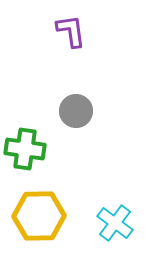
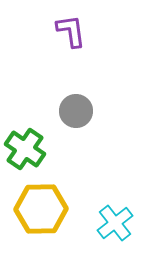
green cross: rotated 27 degrees clockwise
yellow hexagon: moved 2 px right, 7 px up
cyan cross: rotated 15 degrees clockwise
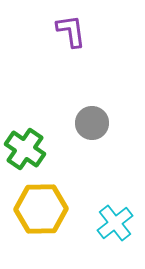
gray circle: moved 16 px right, 12 px down
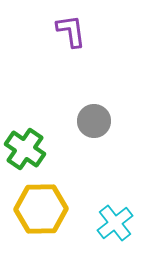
gray circle: moved 2 px right, 2 px up
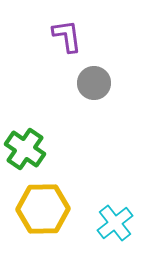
purple L-shape: moved 4 px left, 5 px down
gray circle: moved 38 px up
yellow hexagon: moved 2 px right
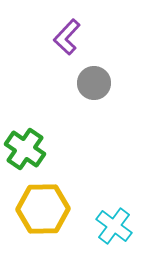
purple L-shape: moved 1 px down; rotated 129 degrees counterclockwise
cyan cross: moved 1 px left, 3 px down; rotated 15 degrees counterclockwise
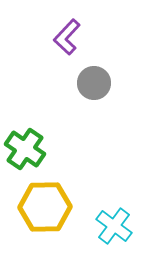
yellow hexagon: moved 2 px right, 2 px up
